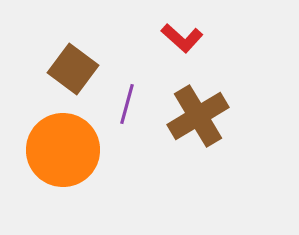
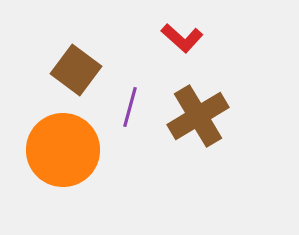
brown square: moved 3 px right, 1 px down
purple line: moved 3 px right, 3 px down
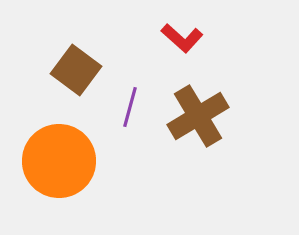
orange circle: moved 4 px left, 11 px down
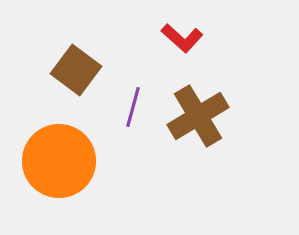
purple line: moved 3 px right
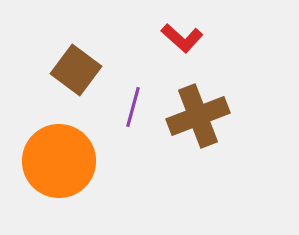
brown cross: rotated 10 degrees clockwise
